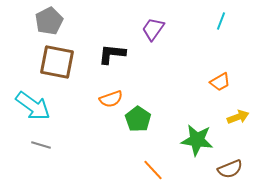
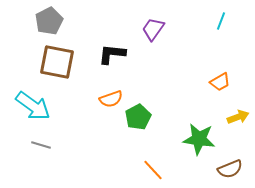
green pentagon: moved 2 px up; rotated 10 degrees clockwise
green star: moved 2 px right, 1 px up
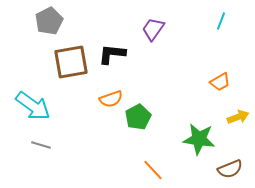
brown square: moved 14 px right; rotated 21 degrees counterclockwise
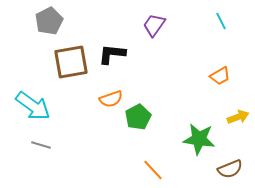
cyan line: rotated 48 degrees counterclockwise
purple trapezoid: moved 1 px right, 4 px up
orange trapezoid: moved 6 px up
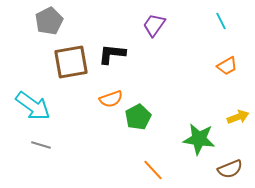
orange trapezoid: moved 7 px right, 10 px up
